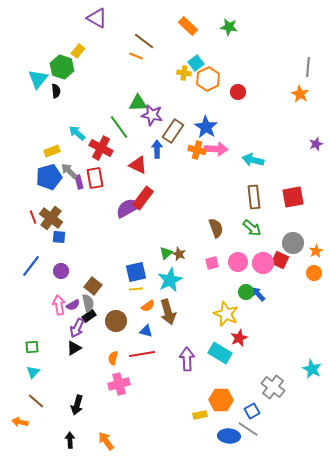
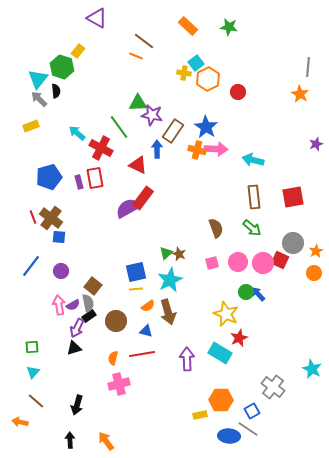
yellow rectangle at (52, 151): moved 21 px left, 25 px up
gray arrow at (69, 171): moved 30 px left, 72 px up
black triangle at (74, 348): rotated 14 degrees clockwise
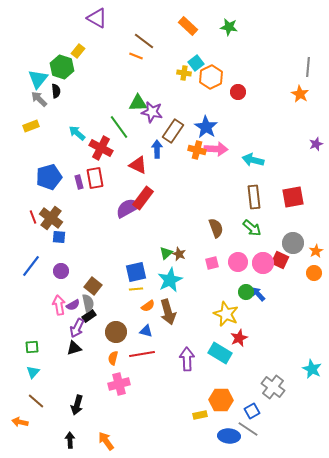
orange hexagon at (208, 79): moved 3 px right, 2 px up
purple star at (152, 115): moved 3 px up
brown circle at (116, 321): moved 11 px down
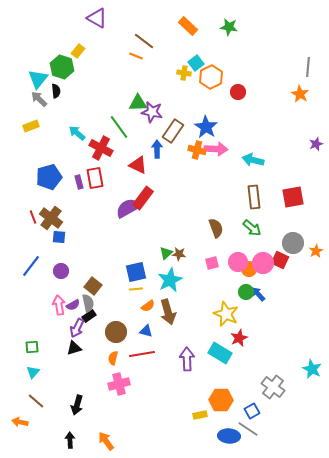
brown star at (179, 254): rotated 16 degrees counterclockwise
orange circle at (314, 273): moved 65 px left, 4 px up
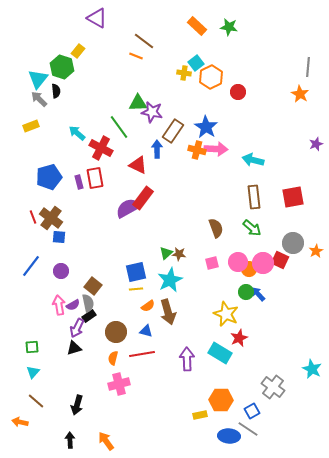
orange rectangle at (188, 26): moved 9 px right
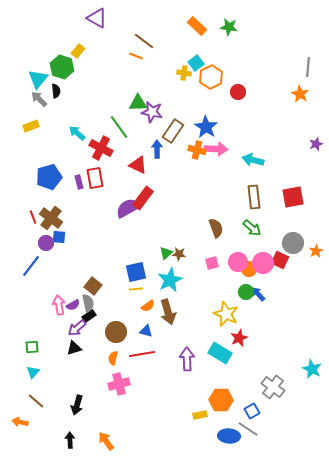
purple circle at (61, 271): moved 15 px left, 28 px up
purple arrow at (77, 328): rotated 24 degrees clockwise
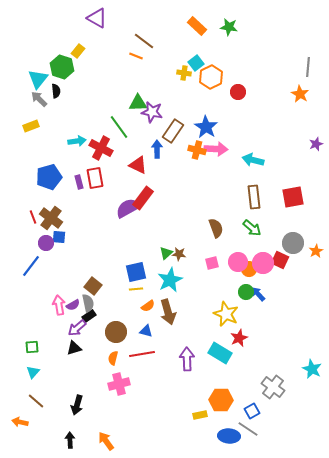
cyan arrow at (77, 133): moved 8 px down; rotated 132 degrees clockwise
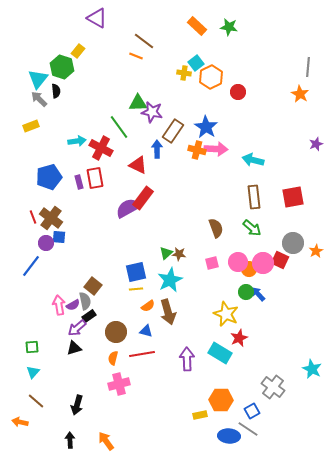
gray semicircle at (88, 303): moved 3 px left, 2 px up
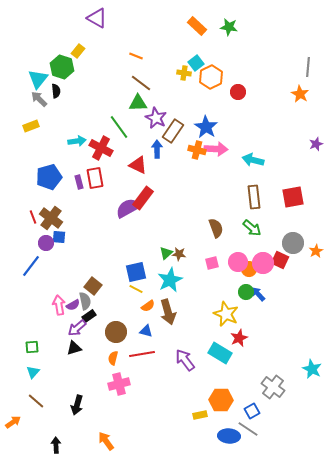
brown line at (144, 41): moved 3 px left, 42 px down
purple star at (152, 112): moved 4 px right, 6 px down; rotated 15 degrees clockwise
yellow line at (136, 289): rotated 32 degrees clockwise
purple arrow at (187, 359): moved 2 px left, 1 px down; rotated 35 degrees counterclockwise
orange arrow at (20, 422): moved 7 px left; rotated 133 degrees clockwise
black arrow at (70, 440): moved 14 px left, 5 px down
